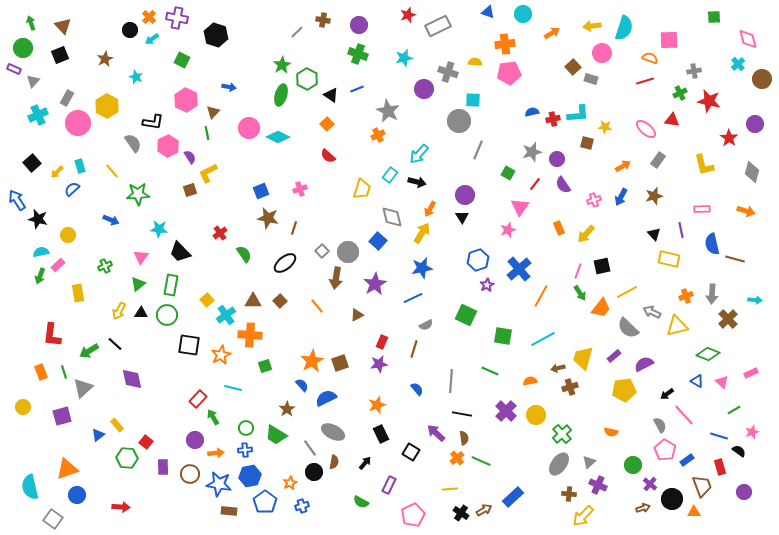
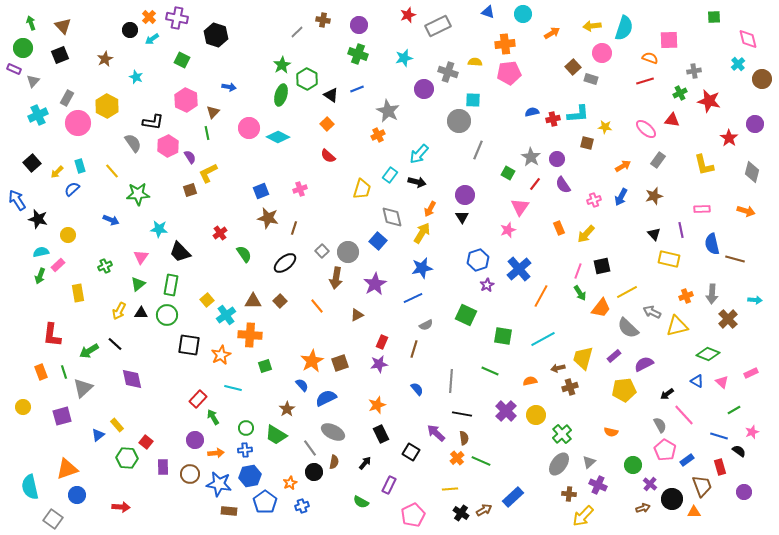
gray star at (532, 152): moved 1 px left, 5 px down; rotated 24 degrees counterclockwise
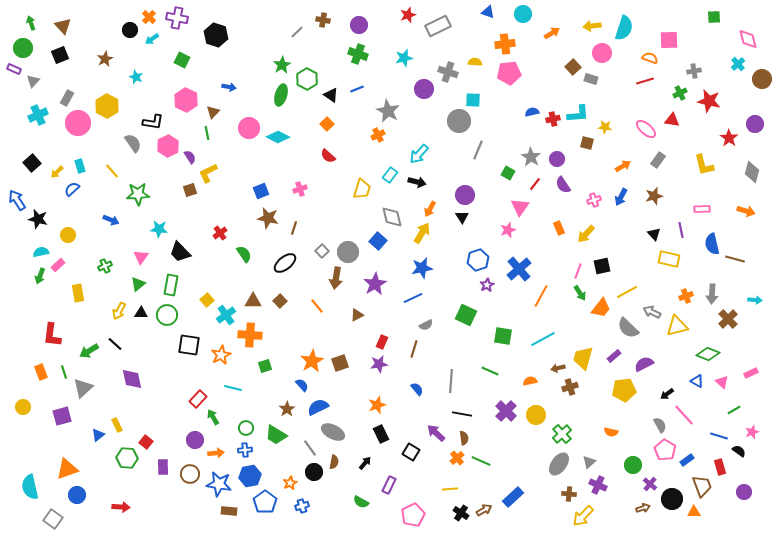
blue semicircle at (326, 398): moved 8 px left, 9 px down
yellow rectangle at (117, 425): rotated 16 degrees clockwise
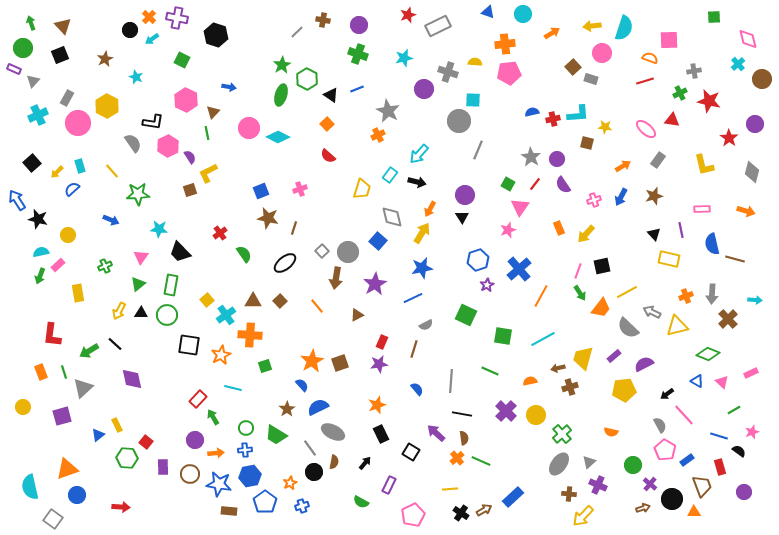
green square at (508, 173): moved 11 px down
